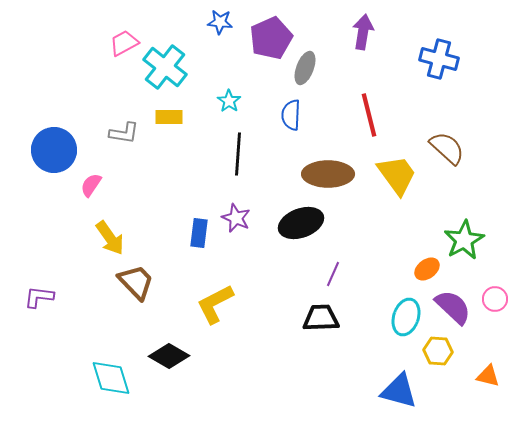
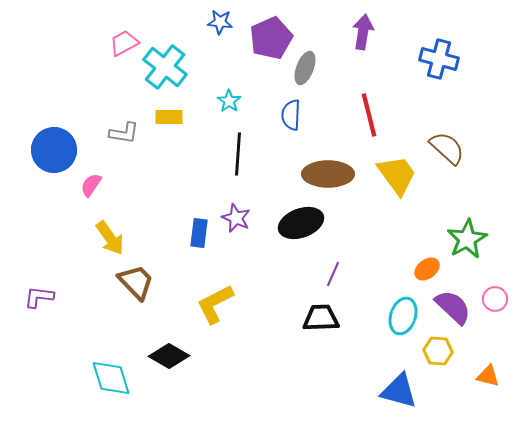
green star: moved 3 px right, 1 px up
cyan ellipse: moved 3 px left, 1 px up
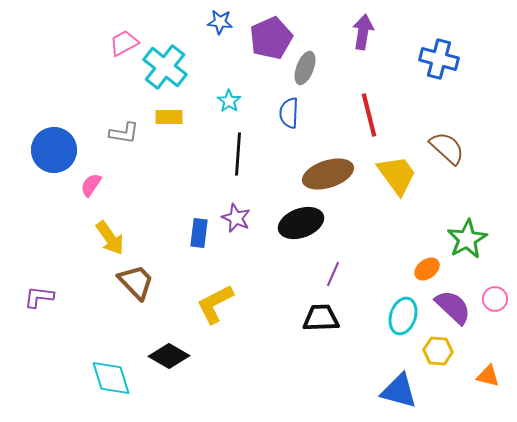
blue semicircle: moved 2 px left, 2 px up
brown ellipse: rotated 18 degrees counterclockwise
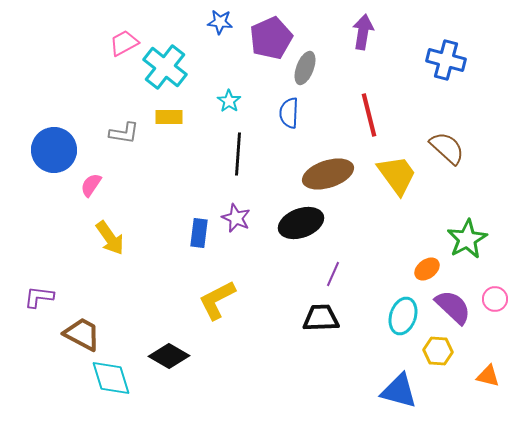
blue cross: moved 7 px right, 1 px down
brown trapezoid: moved 54 px left, 52 px down; rotated 18 degrees counterclockwise
yellow L-shape: moved 2 px right, 4 px up
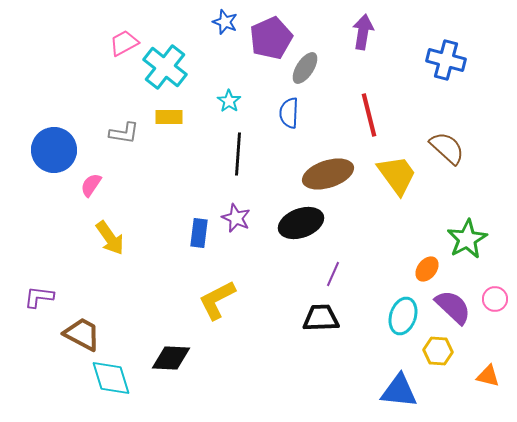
blue star: moved 5 px right; rotated 15 degrees clockwise
gray ellipse: rotated 12 degrees clockwise
orange ellipse: rotated 15 degrees counterclockwise
black diamond: moved 2 px right, 2 px down; rotated 27 degrees counterclockwise
blue triangle: rotated 9 degrees counterclockwise
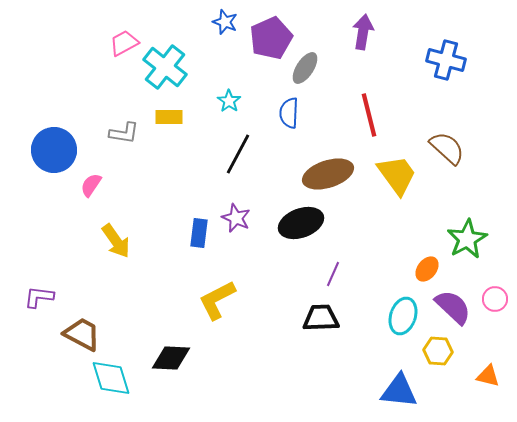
black line: rotated 24 degrees clockwise
yellow arrow: moved 6 px right, 3 px down
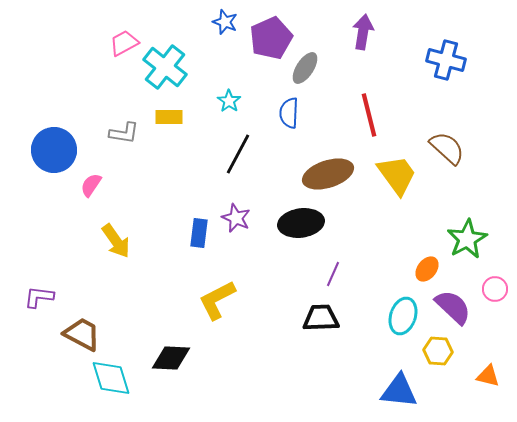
black ellipse: rotated 12 degrees clockwise
pink circle: moved 10 px up
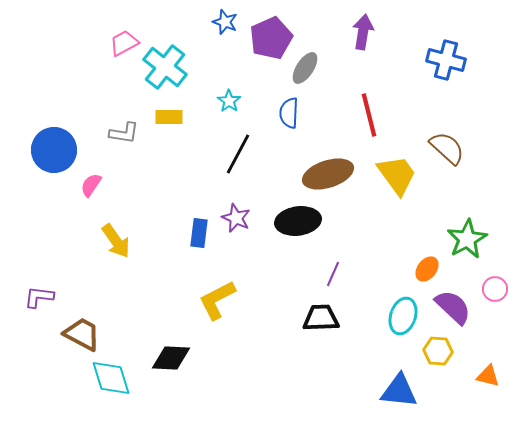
black ellipse: moved 3 px left, 2 px up
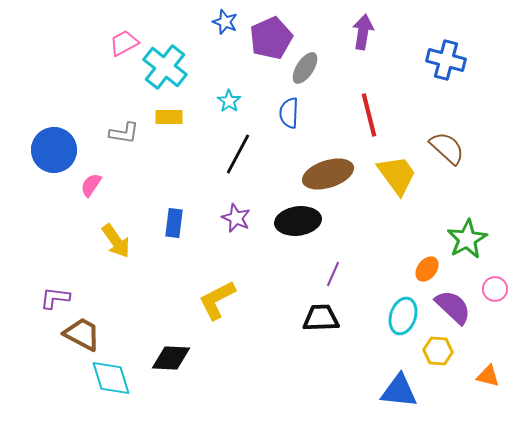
blue rectangle: moved 25 px left, 10 px up
purple L-shape: moved 16 px right, 1 px down
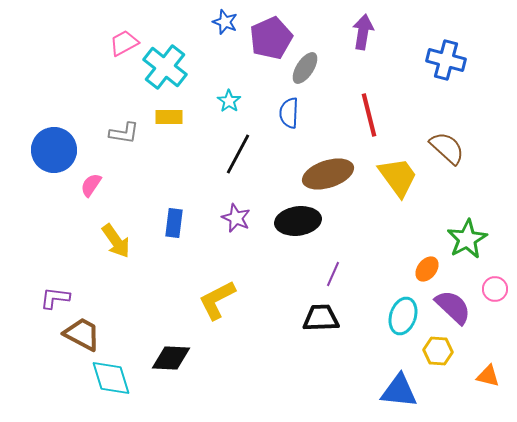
yellow trapezoid: moved 1 px right, 2 px down
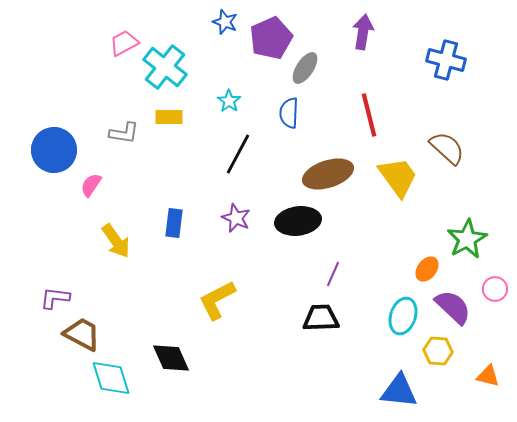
black diamond: rotated 63 degrees clockwise
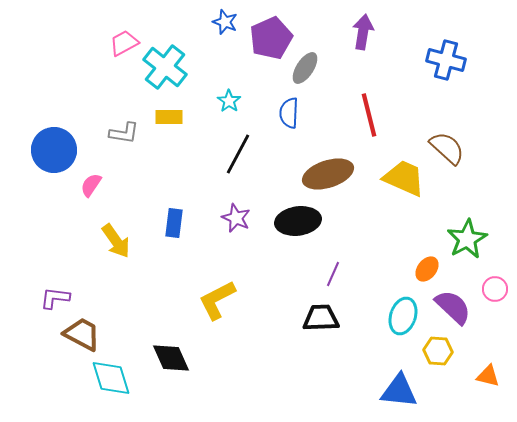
yellow trapezoid: moved 6 px right, 1 px down; rotated 30 degrees counterclockwise
